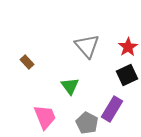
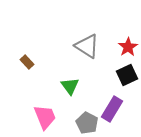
gray triangle: rotated 16 degrees counterclockwise
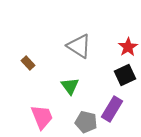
gray triangle: moved 8 px left
brown rectangle: moved 1 px right, 1 px down
black square: moved 2 px left
pink trapezoid: moved 3 px left
gray pentagon: moved 1 px left, 1 px up; rotated 15 degrees counterclockwise
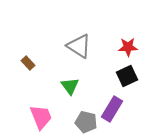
red star: rotated 30 degrees clockwise
black square: moved 2 px right, 1 px down
pink trapezoid: moved 1 px left
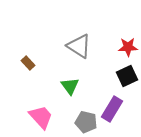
pink trapezoid: rotated 20 degrees counterclockwise
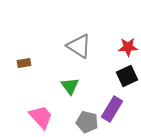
brown rectangle: moved 4 px left; rotated 56 degrees counterclockwise
gray pentagon: moved 1 px right
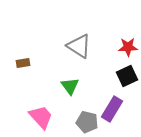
brown rectangle: moved 1 px left
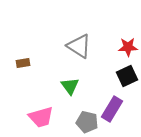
pink trapezoid: rotated 116 degrees clockwise
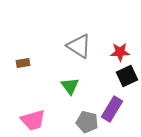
red star: moved 8 px left, 5 px down
pink trapezoid: moved 8 px left, 3 px down
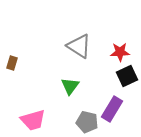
brown rectangle: moved 11 px left; rotated 64 degrees counterclockwise
green triangle: rotated 12 degrees clockwise
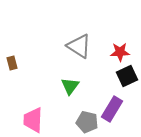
brown rectangle: rotated 32 degrees counterclockwise
pink trapezoid: rotated 108 degrees clockwise
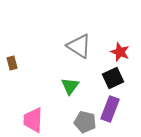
red star: rotated 24 degrees clockwise
black square: moved 14 px left, 2 px down
purple rectangle: moved 2 px left; rotated 10 degrees counterclockwise
gray pentagon: moved 2 px left
